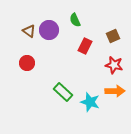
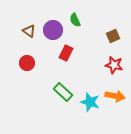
purple circle: moved 4 px right
red rectangle: moved 19 px left, 7 px down
orange arrow: moved 5 px down; rotated 12 degrees clockwise
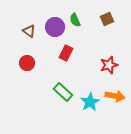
purple circle: moved 2 px right, 3 px up
brown square: moved 6 px left, 17 px up
red star: moved 5 px left; rotated 30 degrees counterclockwise
cyan star: rotated 24 degrees clockwise
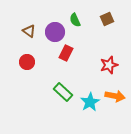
purple circle: moved 5 px down
red circle: moved 1 px up
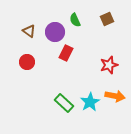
green rectangle: moved 1 px right, 11 px down
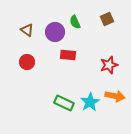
green semicircle: moved 2 px down
brown triangle: moved 2 px left, 1 px up
red rectangle: moved 2 px right, 2 px down; rotated 70 degrees clockwise
green rectangle: rotated 18 degrees counterclockwise
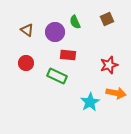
red circle: moved 1 px left, 1 px down
orange arrow: moved 1 px right, 3 px up
green rectangle: moved 7 px left, 27 px up
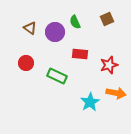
brown triangle: moved 3 px right, 2 px up
red rectangle: moved 12 px right, 1 px up
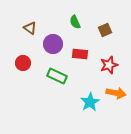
brown square: moved 2 px left, 11 px down
purple circle: moved 2 px left, 12 px down
red circle: moved 3 px left
